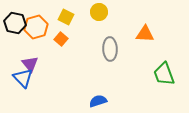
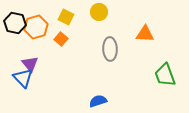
green trapezoid: moved 1 px right, 1 px down
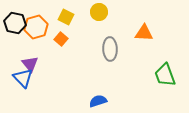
orange triangle: moved 1 px left, 1 px up
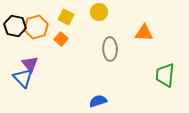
black hexagon: moved 3 px down
green trapezoid: rotated 25 degrees clockwise
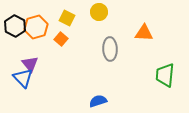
yellow square: moved 1 px right, 1 px down
black hexagon: rotated 15 degrees clockwise
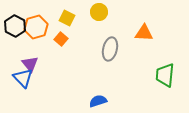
gray ellipse: rotated 15 degrees clockwise
